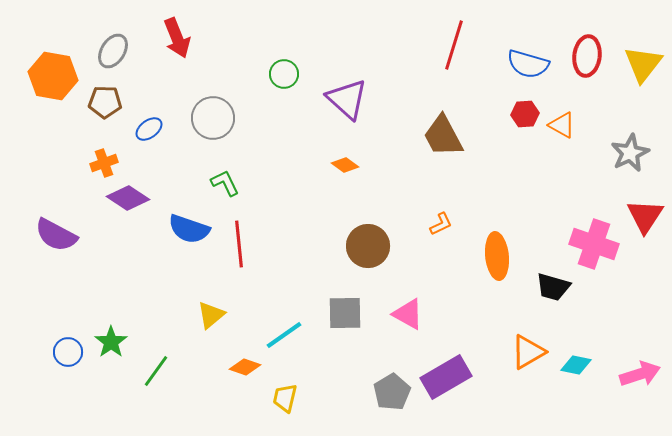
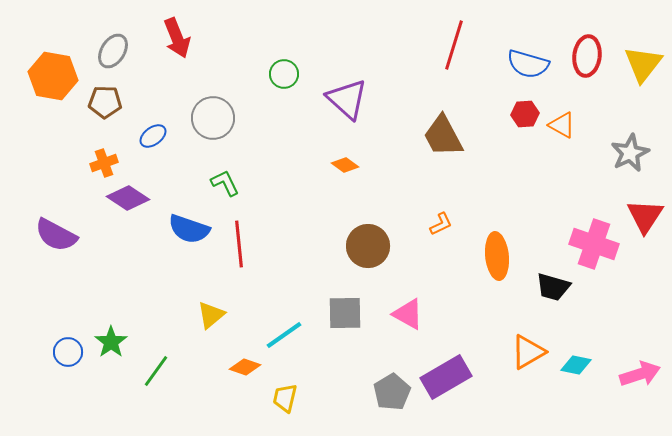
blue ellipse at (149, 129): moved 4 px right, 7 px down
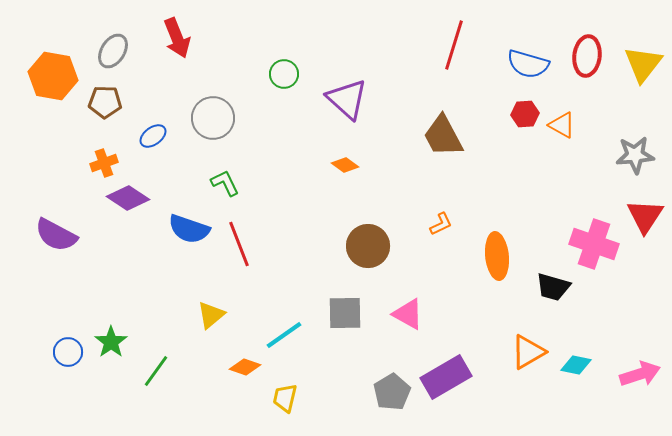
gray star at (630, 153): moved 5 px right, 2 px down; rotated 21 degrees clockwise
red line at (239, 244): rotated 15 degrees counterclockwise
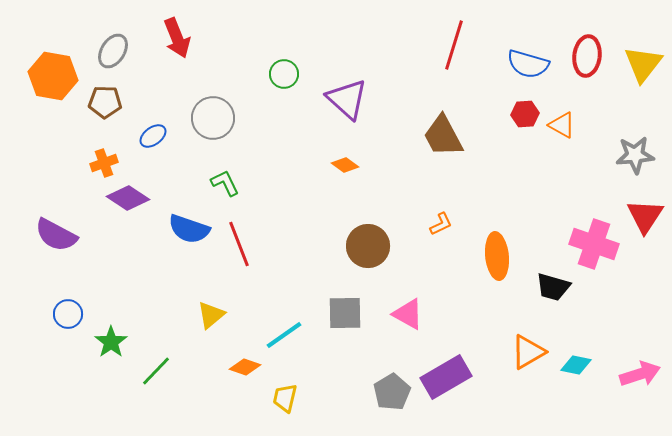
blue circle at (68, 352): moved 38 px up
green line at (156, 371): rotated 8 degrees clockwise
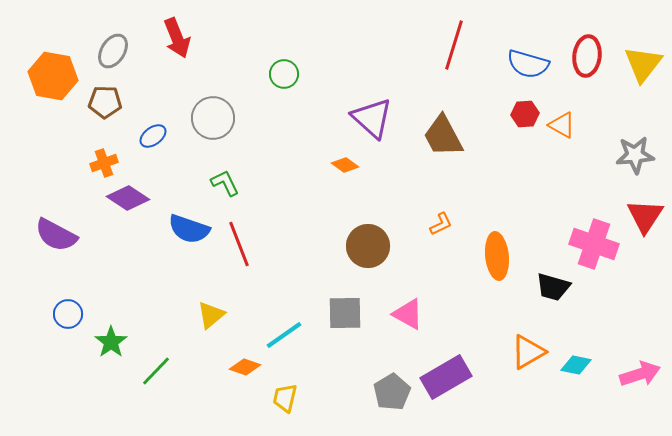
purple triangle at (347, 99): moved 25 px right, 19 px down
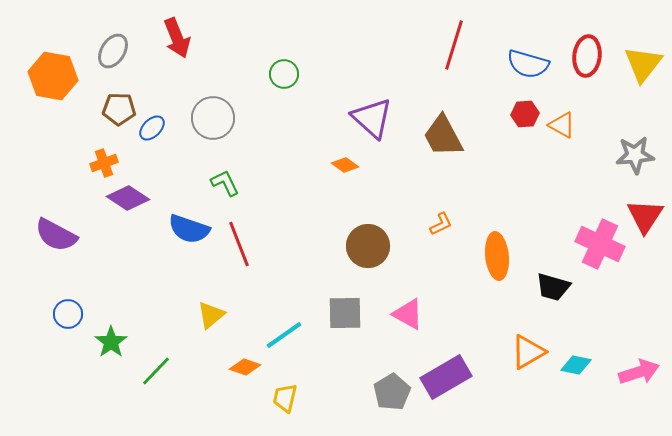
brown pentagon at (105, 102): moved 14 px right, 7 px down
blue ellipse at (153, 136): moved 1 px left, 8 px up; rotated 8 degrees counterclockwise
pink cross at (594, 244): moved 6 px right; rotated 6 degrees clockwise
pink arrow at (640, 374): moved 1 px left, 2 px up
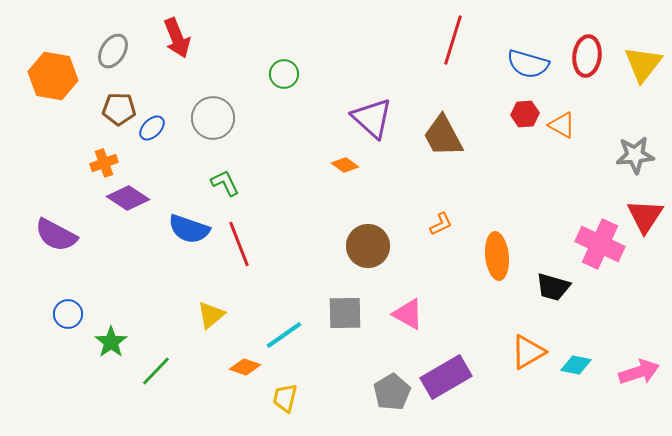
red line at (454, 45): moved 1 px left, 5 px up
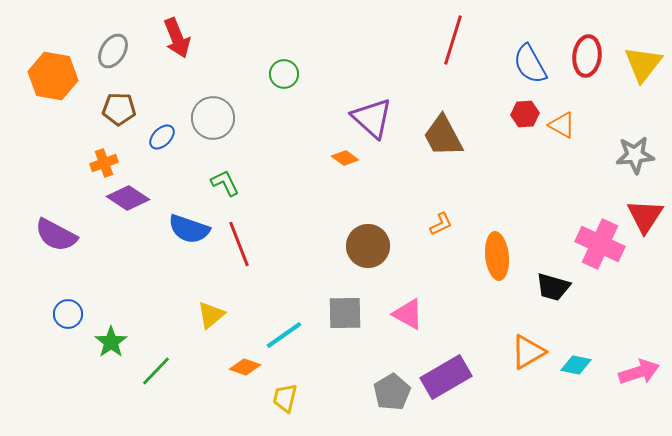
blue semicircle at (528, 64): moved 2 px right; rotated 45 degrees clockwise
blue ellipse at (152, 128): moved 10 px right, 9 px down
orange diamond at (345, 165): moved 7 px up
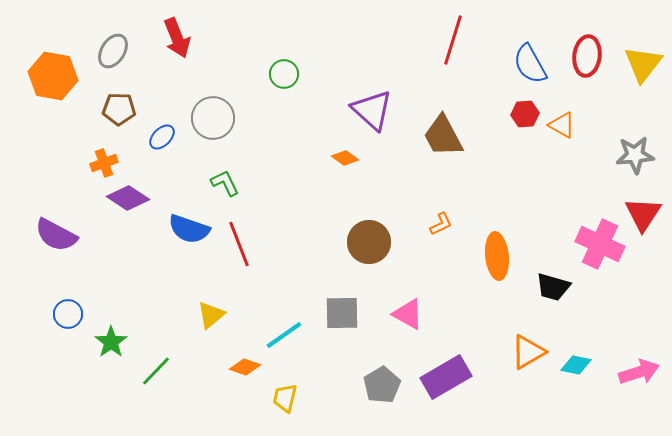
purple triangle at (372, 118): moved 8 px up
red triangle at (645, 216): moved 2 px left, 2 px up
brown circle at (368, 246): moved 1 px right, 4 px up
gray square at (345, 313): moved 3 px left
gray pentagon at (392, 392): moved 10 px left, 7 px up
